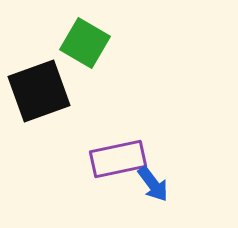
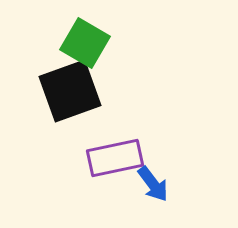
black square: moved 31 px right
purple rectangle: moved 3 px left, 1 px up
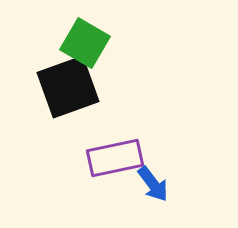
black square: moved 2 px left, 4 px up
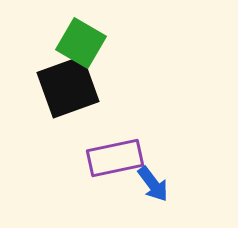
green square: moved 4 px left
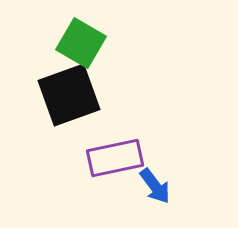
black square: moved 1 px right, 8 px down
blue arrow: moved 2 px right, 2 px down
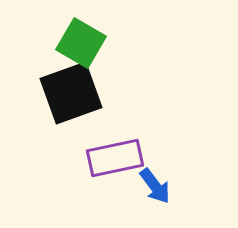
black square: moved 2 px right, 2 px up
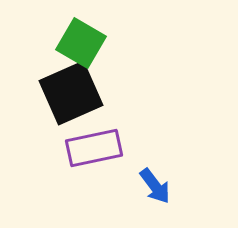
black square: rotated 4 degrees counterclockwise
purple rectangle: moved 21 px left, 10 px up
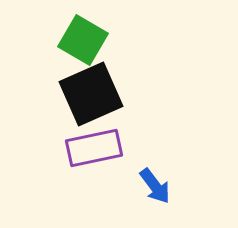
green square: moved 2 px right, 3 px up
black square: moved 20 px right, 1 px down
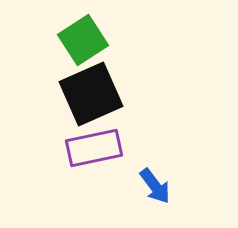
green square: rotated 27 degrees clockwise
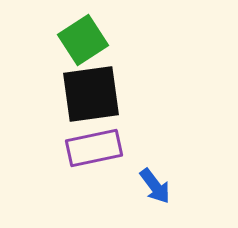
black square: rotated 16 degrees clockwise
